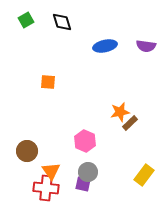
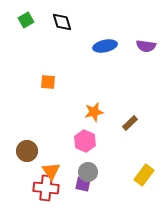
orange star: moved 26 px left
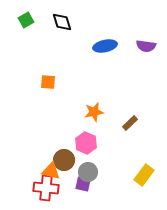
pink hexagon: moved 1 px right, 2 px down
brown circle: moved 37 px right, 9 px down
orange triangle: rotated 42 degrees counterclockwise
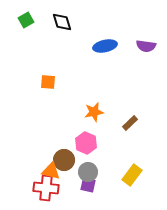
yellow rectangle: moved 12 px left
purple square: moved 5 px right, 1 px down
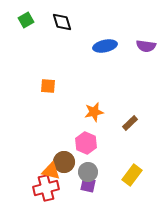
orange square: moved 4 px down
brown circle: moved 2 px down
red cross: rotated 20 degrees counterclockwise
